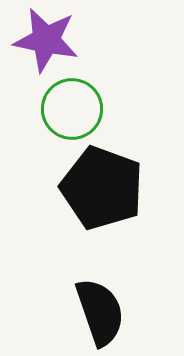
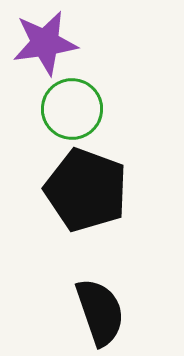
purple star: moved 1 px left, 3 px down; rotated 20 degrees counterclockwise
black pentagon: moved 16 px left, 2 px down
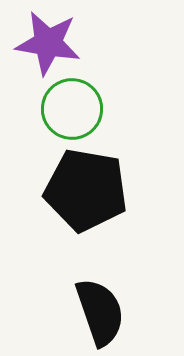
purple star: moved 3 px right; rotated 18 degrees clockwise
black pentagon: rotated 10 degrees counterclockwise
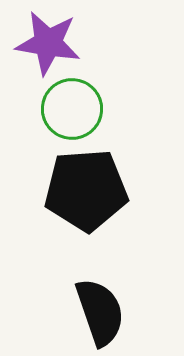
black pentagon: rotated 14 degrees counterclockwise
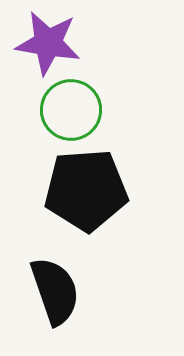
green circle: moved 1 px left, 1 px down
black semicircle: moved 45 px left, 21 px up
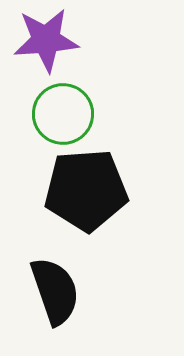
purple star: moved 2 px left, 3 px up; rotated 14 degrees counterclockwise
green circle: moved 8 px left, 4 px down
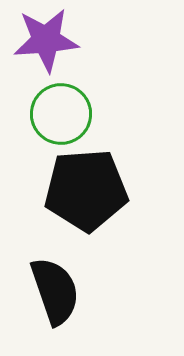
green circle: moved 2 px left
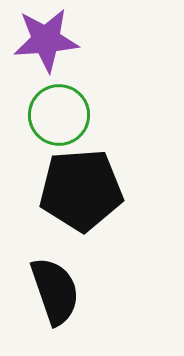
green circle: moved 2 px left, 1 px down
black pentagon: moved 5 px left
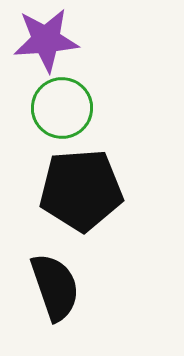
green circle: moved 3 px right, 7 px up
black semicircle: moved 4 px up
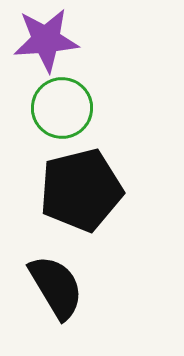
black pentagon: rotated 10 degrees counterclockwise
black semicircle: moved 1 px right; rotated 12 degrees counterclockwise
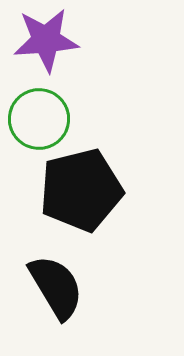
green circle: moved 23 px left, 11 px down
